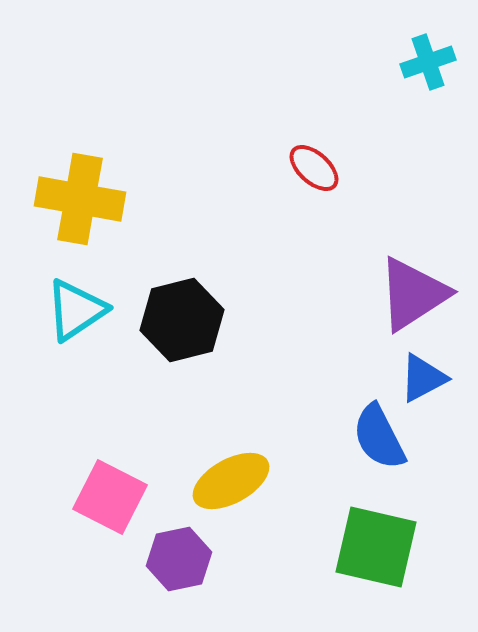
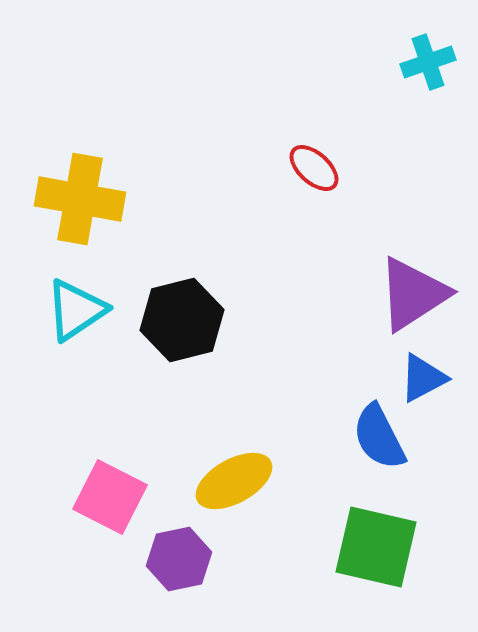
yellow ellipse: moved 3 px right
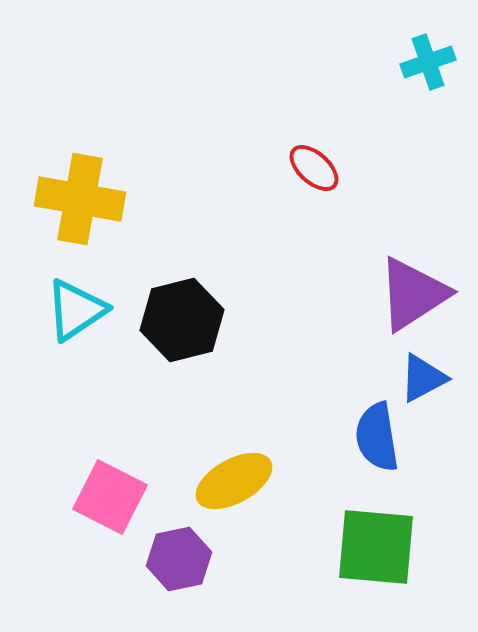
blue semicircle: moved 2 px left; rotated 18 degrees clockwise
green square: rotated 8 degrees counterclockwise
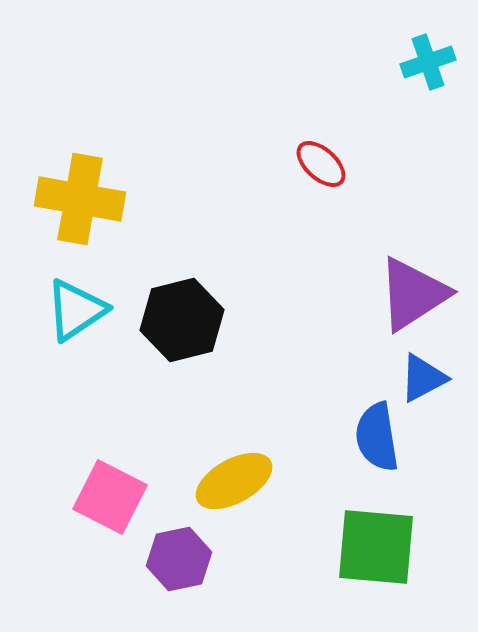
red ellipse: moved 7 px right, 4 px up
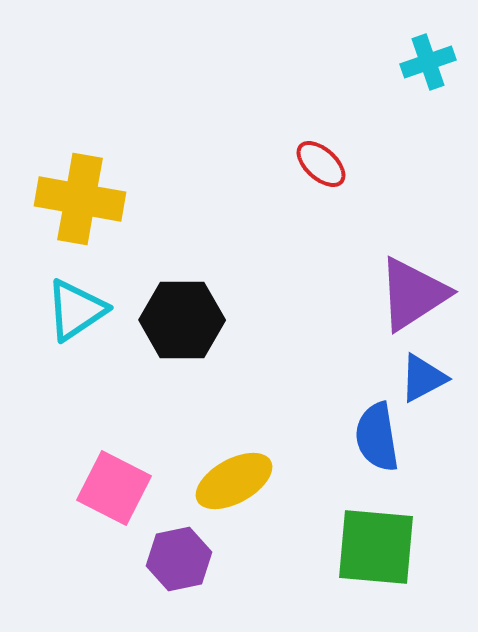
black hexagon: rotated 14 degrees clockwise
pink square: moved 4 px right, 9 px up
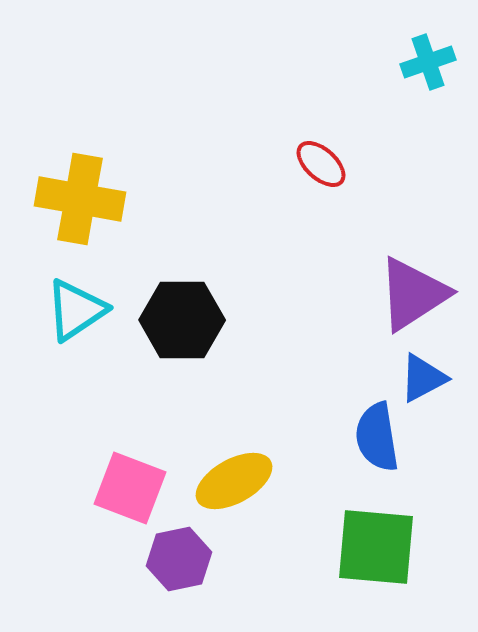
pink square: moved 16 px right; rotated 6 degrees counterclockwise
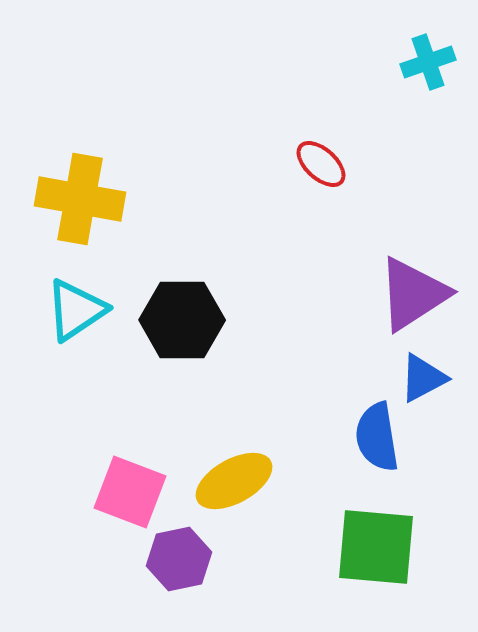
pink square: moved 4 px down
